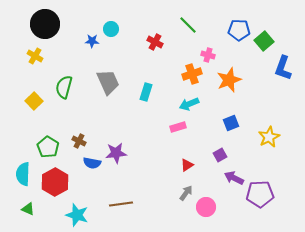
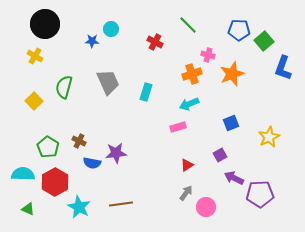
orange star: moved 3 px right, 6 px up
cyan semicircle: rotated 90 degrees clockwise
cyan star: moved 2 px right, 8 px up; rotated 10 degrees clockwise
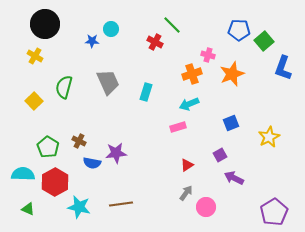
green line: moved 16 px left
purple pentagon: moved 14 px right, 18 px down; rotated 28 degrees counterclockwise
cyan star: rotated 15 degrees counterclockwise
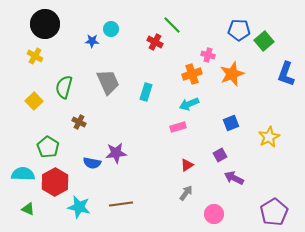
blue L-shape: moved 3 px right, 6 px down
brown cross: moved 19 px up
pink circle: moved 8 px right, 7 px down
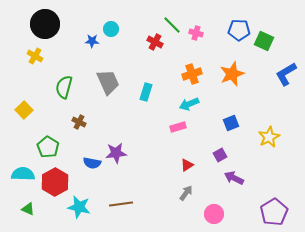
green square: rotated 24 degrees counterclockwise
pink cross: moved 12 px left, 22 px up
blue L-shape: rotated 40 degrees clockwise
yellow square: moved 10 px left, 9 px down
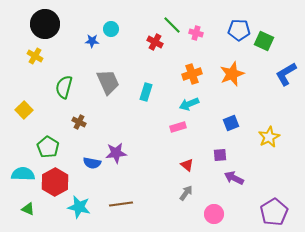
purple square: rotated 24 degrees clockwise
red triangle: rotated 48 degrees counterclockwise
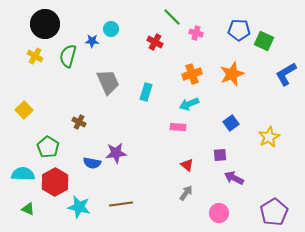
green line: moved 8 px up
green semicircle: moved 4 px right, 31 px up
blue square: rotated 14 degrees counterclockwise
pink rectangle: rotated 21 degrees clockwise
pink circle: moved 5 px right, 1 px up
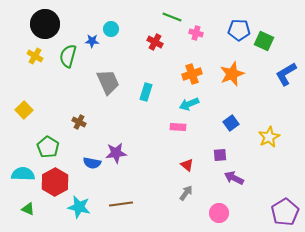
green line: rotated 24 degrees counterclockwise
purple pentagon: moved 11 px right
